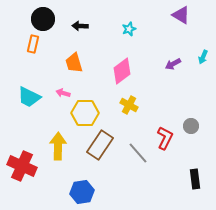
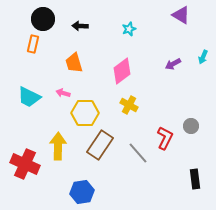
red cross: moved 3 px right, 2 px up
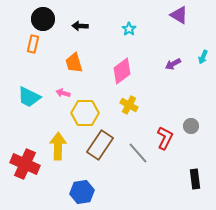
purple triangle: moved 2 px left
cyan star: rotated 16 degrees counterclockwise
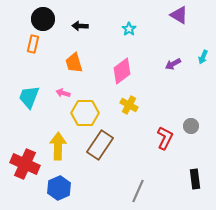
cyan trapezoid: rotated 85 degrees clockwise
gray line: moved 38 px down; rotated 65 degrees clockwise
blue hexagon: moved 23 px left, 4 px up; rotated 15 degrees counterclockwise
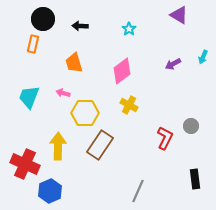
blue hexagon: moved 9 px left, 3 px down
